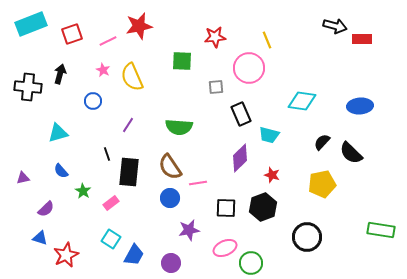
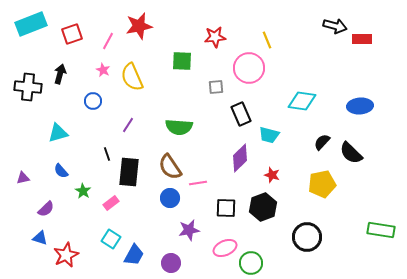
pink line at (108, 41): rotated 36 degrees counterclockwise
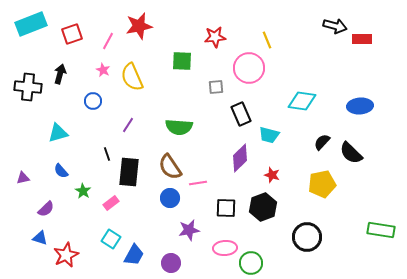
pink ellipse at (225, 248): rotated 20 degrees clockwise
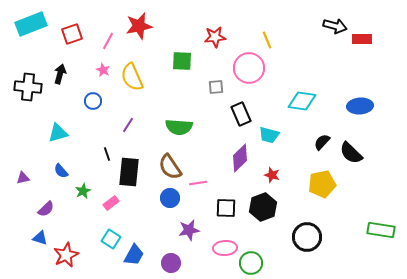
green star at (83, 191): rotated 14 degrees clockwise
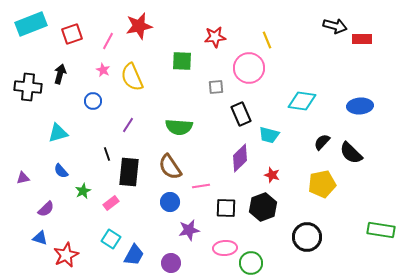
pink line at (198, 183): moved 3 px right, 3 px down
blue circle at (170, 198): moved 4 px down
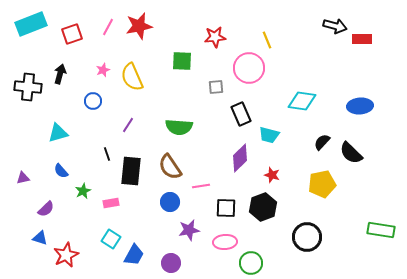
pink line at (108, 41): moved 14 px up
pink star at (103, 70): rotated 24 degrees clockwise
black rectangle at (129, 172): moved 2 px right, 1 px up
pink rectangle at (111, 203): rotated 28 degrees clockwise
pink ellipse at (225, 248): moved 6 px up
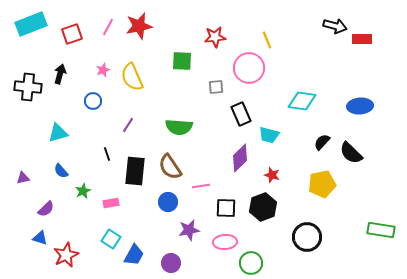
black rectangle at (131, 171): moved 4 px right
blue circle at (170, 202): moved 2 px left
